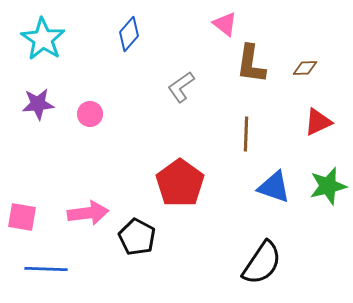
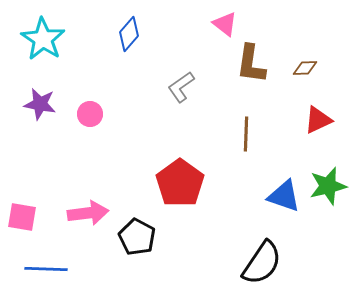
purple star: moved 2 px right; rotated 16 degrees clockwise
red triangle: moved 2 px up
blue triangle: moved 10 px right, 9 px down
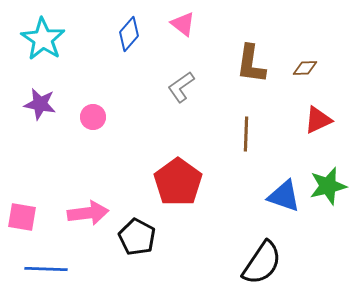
pink triangle: moved 42 px left
pink circle: moved 3 px right, 3 px down
red pentagon: moved 2 px left, 1 px up
